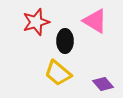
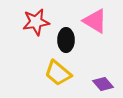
red star: rotated 8 degrees clockwise
black ellipse: moved 1 px right, 1 px up
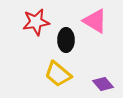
yellow trapezoid: moved 1 px down
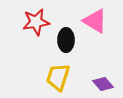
yellow trapezoid: moved 3 px down; rotated 68 degrees clockwise
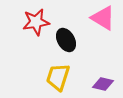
pink triangle: moved 8 px right, 3 px up
black ellipse: rotated 30 degrees counterclockwise
purple diamond: rotated 35 degrees counterclockwise
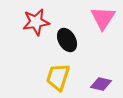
pink triangle: rotated 32 degrees clockwise
black ellipse: moved 1 px right
purple diamond: moved 2 px left
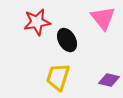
pink triangle: rotated 12 degrees counterclockwise
red star: moved 1 px right
purple diamond: moved 8 px right, 4 px up
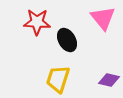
red star: rotated 12 degrees clockwise
yellow trapezoid: moved 2 px down
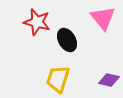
red star: rotated 12 degrees clockwise
